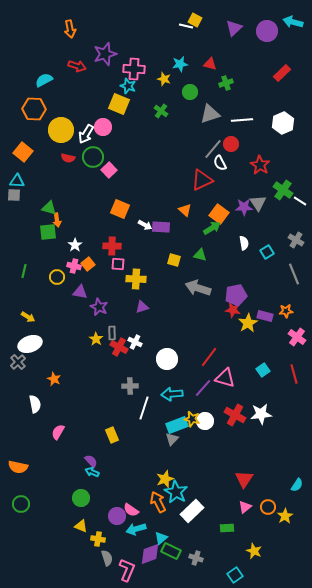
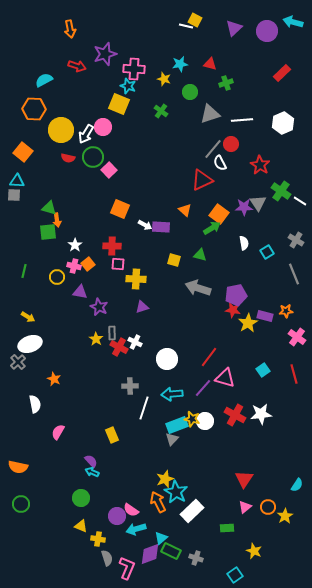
green cross at (283, 190): moved 2 px left, 1 px down
pink L-shape at (127, 570): moved 2 px up
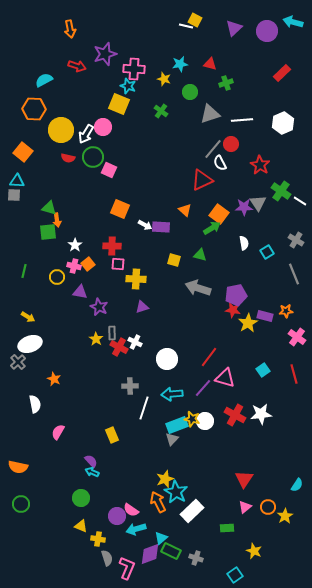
pink square at (109, 170): rotated 21 degrees counterclockwise
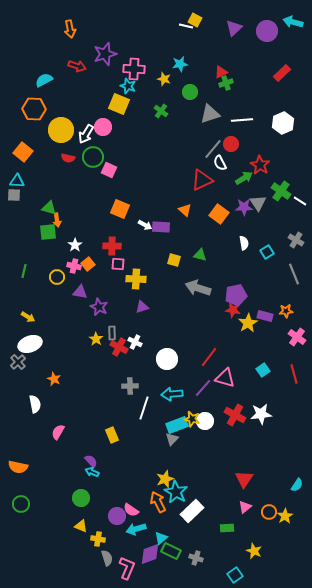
red triangle at (210, 64): moved 11 px right, 8 px down; rotated 40 degrees counterclockwise
green arrow at (212, 228): moved 32 px right, 50 px up
orange circle at (268, 507): moved 1 px right, 5 px down
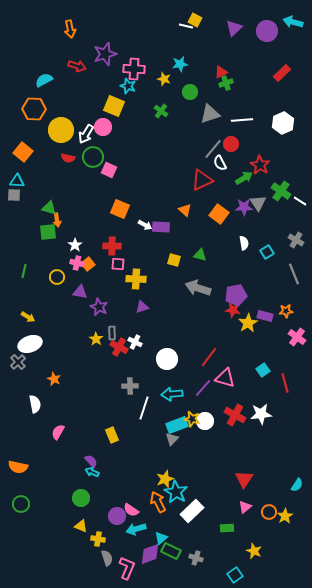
yellow square at (119, 104): moved 5 px left, 2 px down
pink cross at (74, 266): moved 3 px right, 3 px up
red line at (294, 374): moved 9 px left, 9 px down
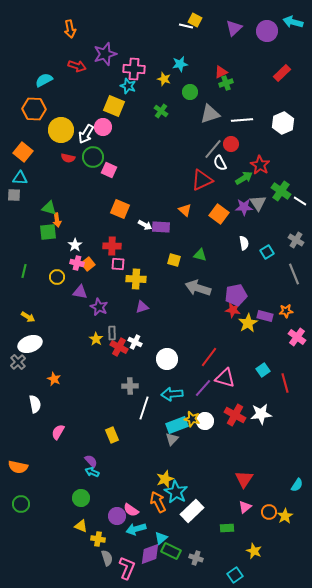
cyan triangle at (17, 181): moved 3 px right, 3 px up
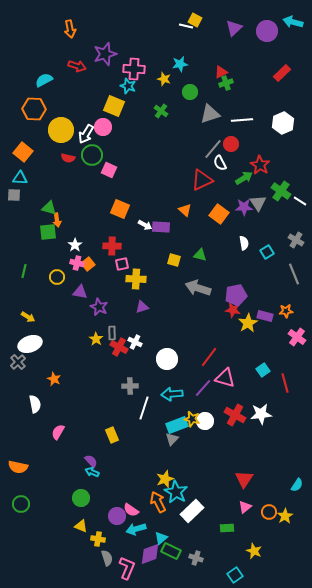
green circle at (93, 157): moved 1 px left, 2 px up
pink square at (118, 264): moved 4 px right; rotated 16 degrees counterclockwise
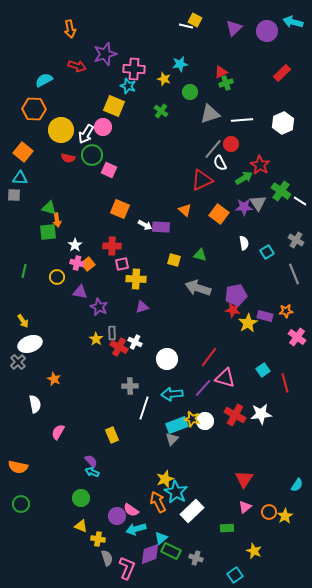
yellow arrow at (28, 317): moved 5 px left, 4 px down; rotated 24 degrees clockwise
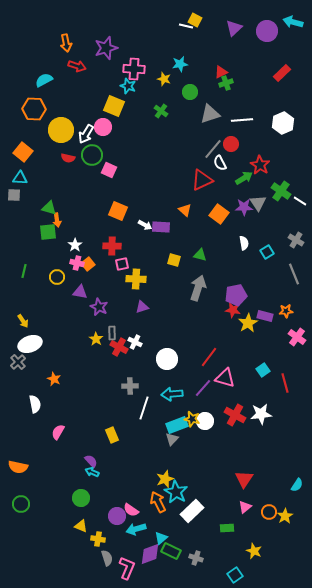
orange arrow at (70, 29): moved 4 px left, 14 px down
purple star at (105, 54): moved 1 px right, 6 px up
orange square at (120, 209): moved 2 px left, 2 px down
gray arrow at (198, 288): rotated 90 degrees clockwise
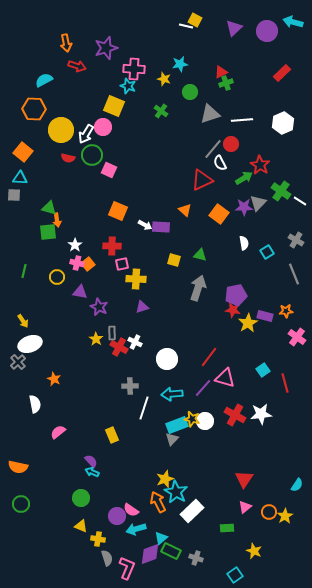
gray triangle at (258, 203): rotated 18 degrees clockwise
pink semicircle at (58, 432): rotated 21 degrees clockwise
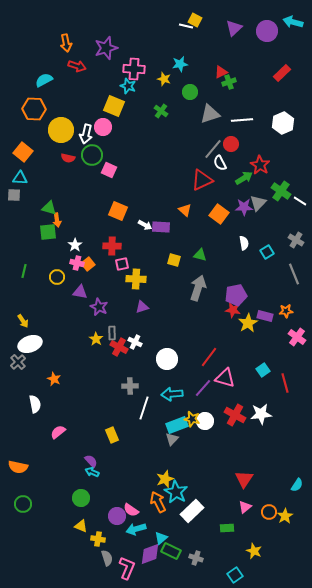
green cross at (226, 83): moved 3 px right, 1 px up
white arrow at (86, 134): rotated 18 degrees counterclockwise
green circle at (21, 504): moved 2 px right
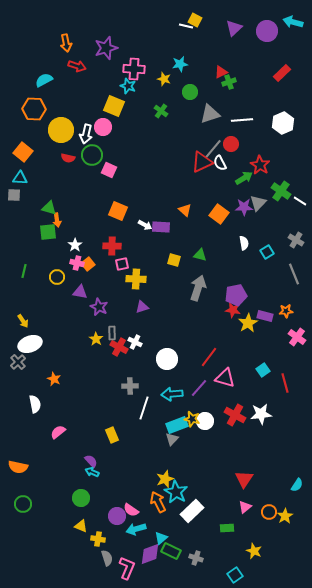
red triangle at (202, 180): moved 18 px up
purple line at (203, 388): moved 4 px left
